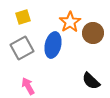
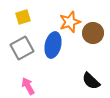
orange star: rotated 15 degrees clockwise
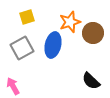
yellow square: moved 4 px right
pink arrow: moved 15 px left
